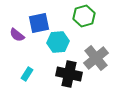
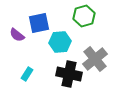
cyan hexagon: moved 2 px right
gray cross: moved 1 px left, 1 px down
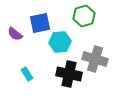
blue square: moved 1 px right
purple semicircle: moved 2 px left, 1 px up
gray cross: rotated 35 degrees counterclockwise
cyan rectangle: rotated 64 degrees counterclockwise
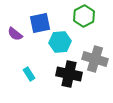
green hexagon: rotated 10 degrees counterclockwise
cyan rectangle: moved 2 px right
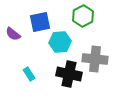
green hexagon: moved 1 px left
blue square: moved 1 px up
purple semicircle: moved 2 px left
gray cross: rotated 10 degrees counterclockwise
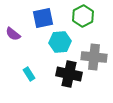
blue square: moved 3 px right, 4 px up
gray cross: moved 1 px left, 2 px up
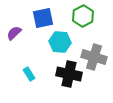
purple semicircle: moved 1 px right, 1 px up; rotated 98 degrees clockwise
cyan hexagon: rotated 10 degrees clockwise
gray cross: rotated 10 degrees clockwise
